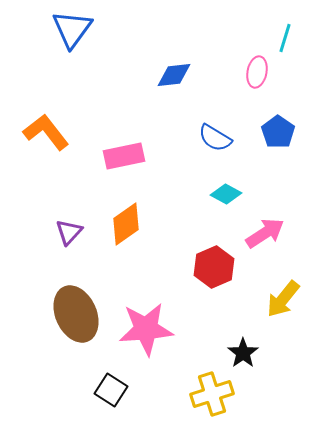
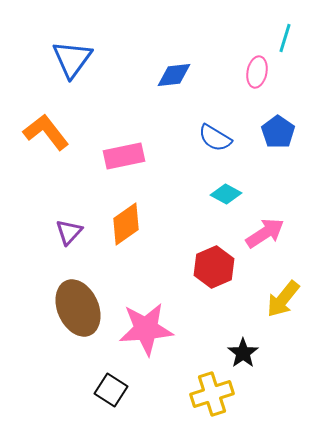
blue triangle: moved 30 px down
brown ellipse: moved 2 px right, 6 px up
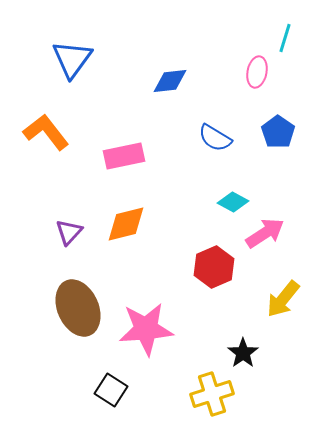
blue diamond: moved 4 px left, 6 px down
cyan diamond: moved 7 px right, 8 px down
orange diamond: rotated 21 degrees clockwise
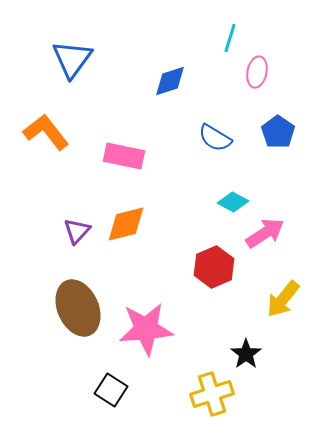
cyan line: moved 55 px left
blue diamond: rotated 12 degrees counterclockwise
pink rectangle: rotated 24 degrees clockwise
purple triangle: moved 8 px right, 1 px up
black star: moved 3 px right, 1 px down
